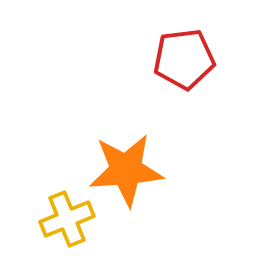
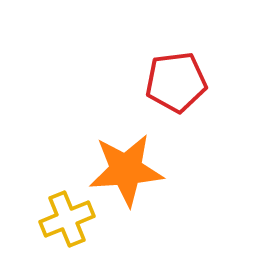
red pentagon: moved 8 px left, 23 px down
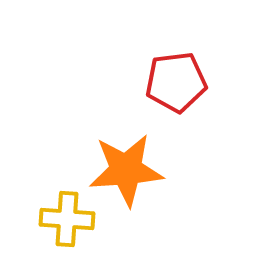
yellow cross: rotated 26 degrees clockwise
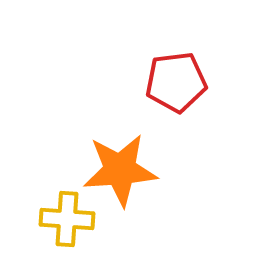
orange star: moved 6 px left
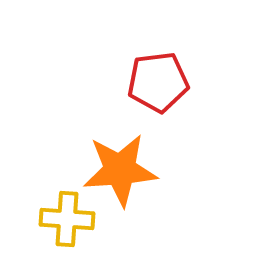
red pentagon: moved 18 px left
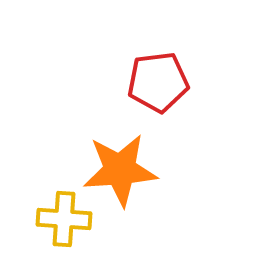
yellow cross: moved 3 px left
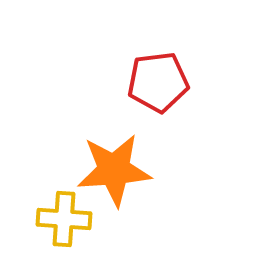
orange star: moved 6 px left
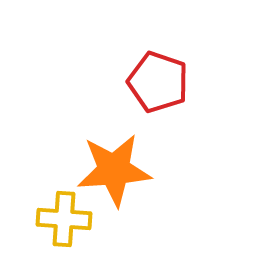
red pentagon: rotated 26 degrees clockwise
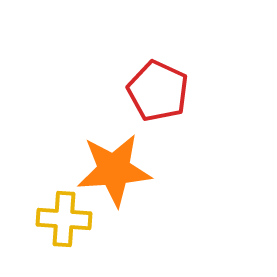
red pentagon: moved 9 px down; rotated 6 degrees clockwise
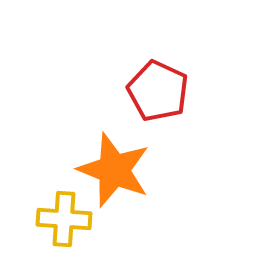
orange star: rotated 26 degrees clockwise
